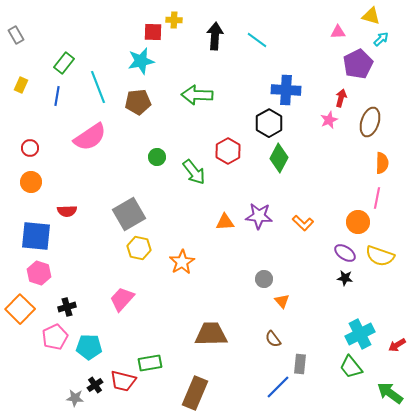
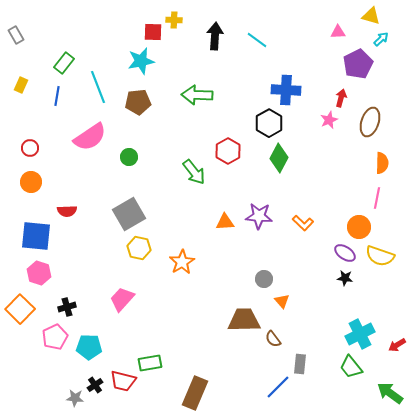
green circle at (157, 157): moved 28 px left
orange circle at (358, 222): moved 1 px right, 5 px down
brown trapezoid at (211, 334): moved 33 px right, 14 px up
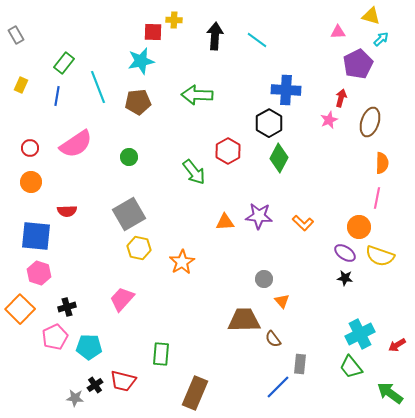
pink semicircle at (90, 137): moved 14 px left, 7 px down
green rectangle at (150, 363): moved 11 px right, 9 px up; rotated 75 degrees counterclockwise
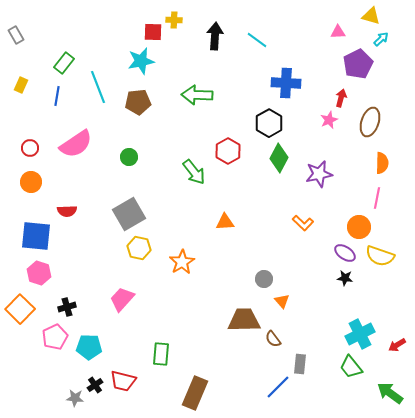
blue cross at (286, 90): moved 7 px up
purple star at (259, 216): moved 60 px right, 42 px up; rotated 16 degrees counterclockwise
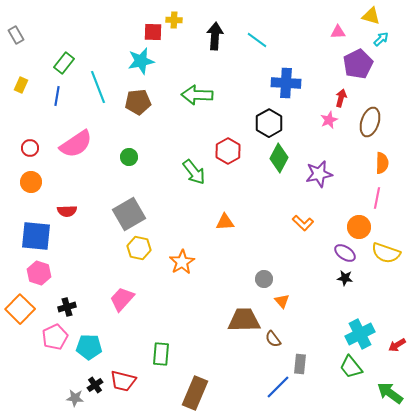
yellow semicircle at (380, 256): moved 6 px right, 3 px up
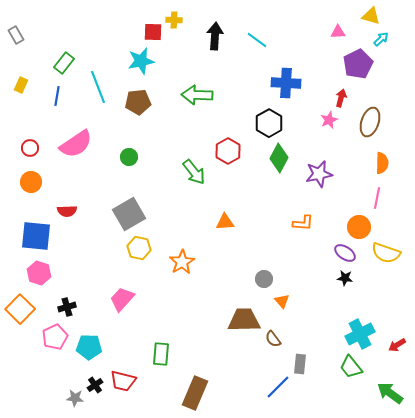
orange L-shape at (303, 223): rotated 40 degrees counterclockwise
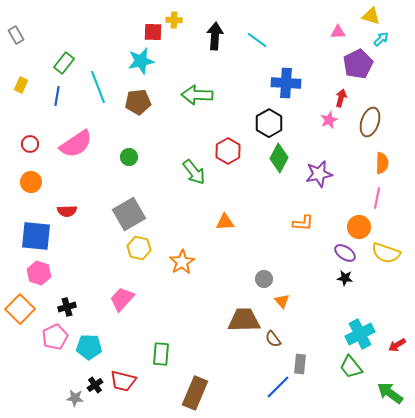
red circle at (30, 148): moved 4 px up
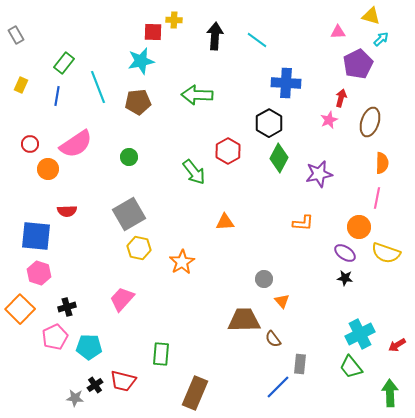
orange circle at (31, 182): moved 17 px right, 13 px up
green arrow at (390, 393): rotated 52 degrees clockwise
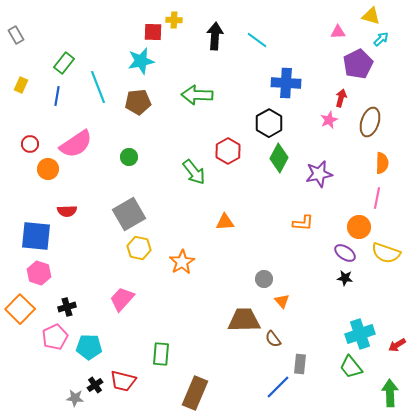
cyan cross at (360, 334): rotated 8 degrees clockwise
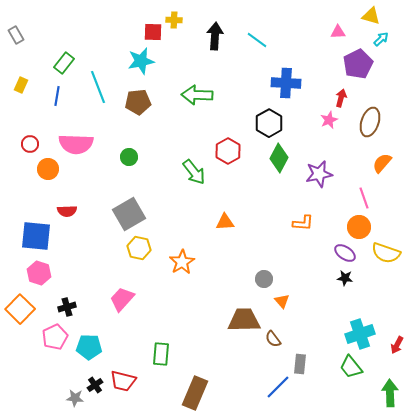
pink semicircle at (76, 144): rotated 36 degrees clockwise
orange semicircle at (382, 163): rotated 140 degrees counterclockwise
pink line at (377, 198): moved 13 px left; rotated 30 degrees counterclockwise
red arrow at (397, 345): rotated 30 degrees counterclockwise
